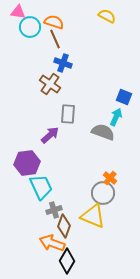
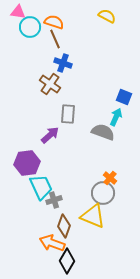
gray cross: moved 10 px up
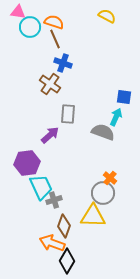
blue square: rotated 14 degrees counterclockwise
yellow triangle: rotated 20 degrees counterclockwise
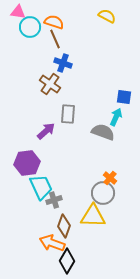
purple arrow: moved 4 px left, 4 px up
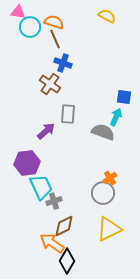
orange cross: rotated 16 degrees clockwise
gray cross: moved 1 px down
yellow triangle: moved 16 px right, 13 px down; rotated 28 degrees counterclockwise
brown diamond: rotated 45 degrees clockwise
orange arrow: rotated 15 degrees clockwise
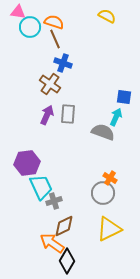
purple arrow: moved 1 px right, 16 px up; rotated 24 degrees counterclockwise
orange cross: rotated 24 degrees counterclockwise
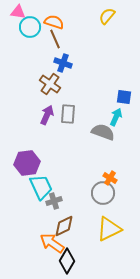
yellow semicircle: rotated 78 degrees counterclockwise
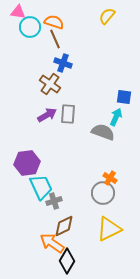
purple arrow: rotated 36 degrees clockwise
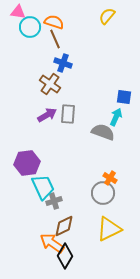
cyan trapezoid: moved 2 px right
black diamond: moved 2 px left, 5 px up
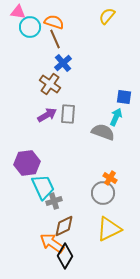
blue cross: rotated 30 degrees clockwise
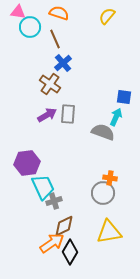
orange semicircle: moved 5 px right, 9 px up
orange cross: rotated 24 degrees counterclockwise
yellow triangle: moved 3 px down; rotated 16 degrees clockwise
orange arrow: rotated 110 degrees clockwise
black diamond: moved 5 px right, 4 px up
